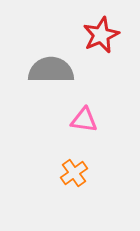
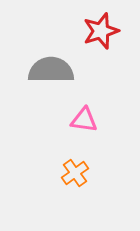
red star: moved 4 px up; rotated 6 degrees clockwise
orange cross: moved 1 px right
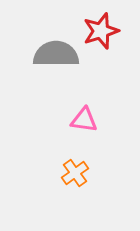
gray semicircle: moved 5 px right, 16 px up
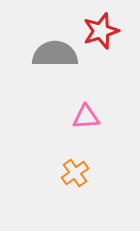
gray semicircle: moved 1 px left
pink triangle: moved 2 px right, 3 px up; rotated 12 degrees counterclockwise
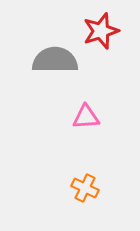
gray semicircle: moved 6 px down
orange cross: moved 10 px right, 15 px down; rotated 28 degrees counterclockwise
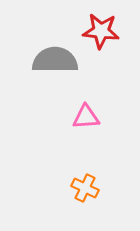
red star: rotated 24 degrees clockwise
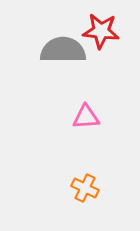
gray semicircle: moved 8 px right, 10 px up
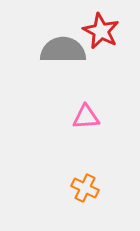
red star: rotated 21 degrees clockwise
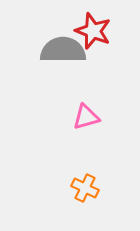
red star: moved 8 px left; rotated 6 degrees counterclockwise
pink triangle: rotated 12 degrees counterclockwise
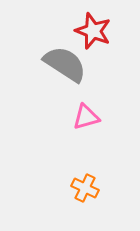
gray semicircle: moved 2 px right, 14 px down; rotated 33 degrees clockwise
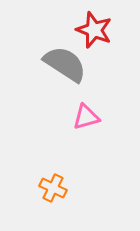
red star: moved 1 px right, 1 px up
orange cross: moved 32 px left
